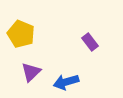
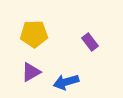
yellow pentagon: moved 13 px right; rotated 24 degrees counterclockwise
purple triangle: rotated 15 degrees clockwise
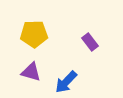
purple triangle: rotated 45 degrees clockwise
blue arrow: rotated 30 degrees counterclockwise
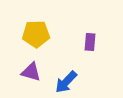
yellow pentagon: moved 2 px right
purple rectangle: rotated 42 degrees clockwise
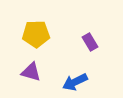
purple rectangle: rotated 36 degrees counterclockwise
blue arrow: moved 9 px right; rotated 20 degrees clockwise
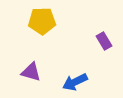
yellow pentagon: moved 6 px right, 13 px up
purple rectangle: moved 14 px right, 1 px up
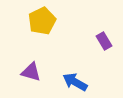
yellow pentagon: rotated 24 degrees counterclockwise
blue arrow: rotated 55 degrees clockwise
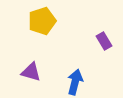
yellow pentagon: rotated 8 degrees clockwise
blue arrow: rotated 75 degrees clockwise
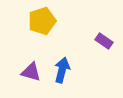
purple rectangle: rotated 24 degrees counterclockwise
blue arrow: moved 13 px left, 12 px up
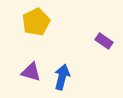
yellow pentagon: moved 6 px left, 1 px down; rotated 8 degrees counterclockwise
blue arrow: moved 7 px down
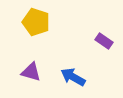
yellow pentagon: rotated 28 degrees counterclockwise
blue arrow: moved 11 px right; rotated 75 degrees counterclockwise
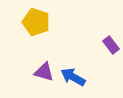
purple rectangle: moved 7 px right, 4 px down; rotated 18 degrees clockwise
purple triangle: moved 13 px right
